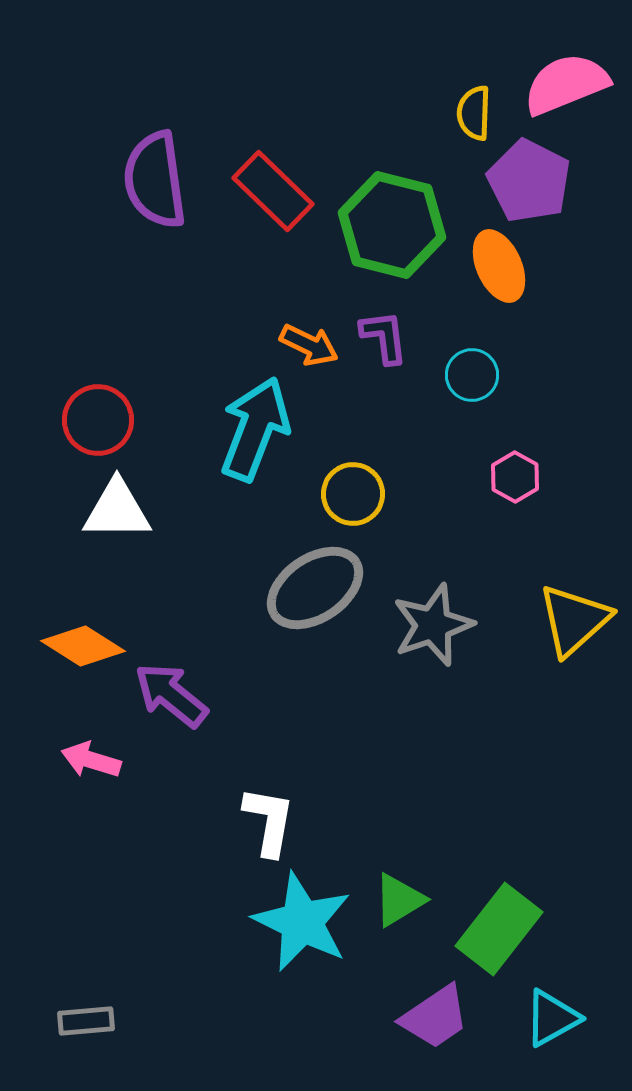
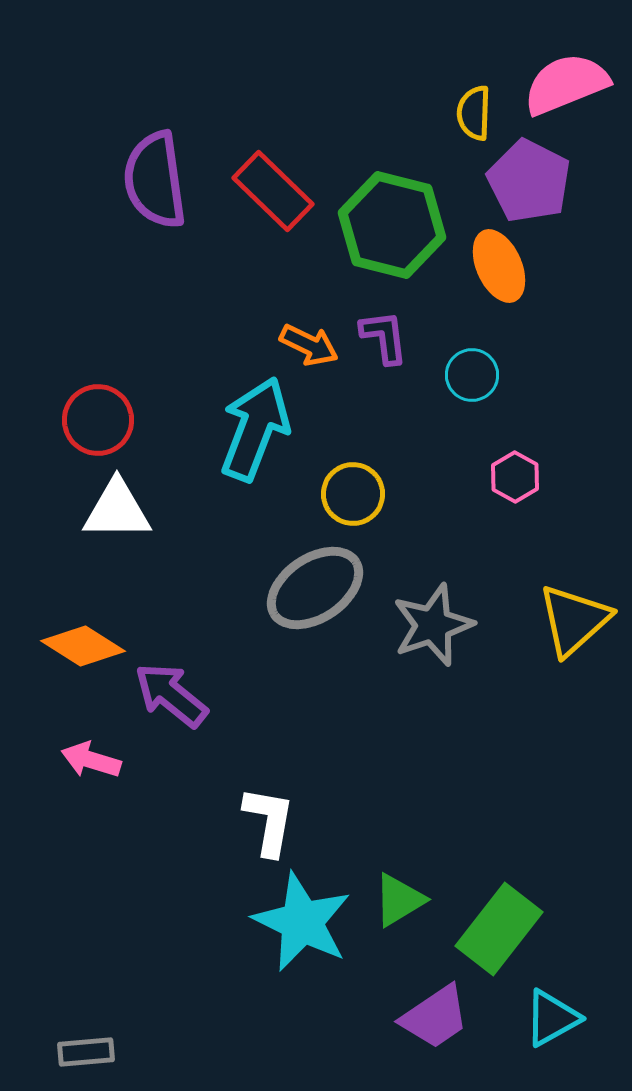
gray rectangle: moved 31 px down
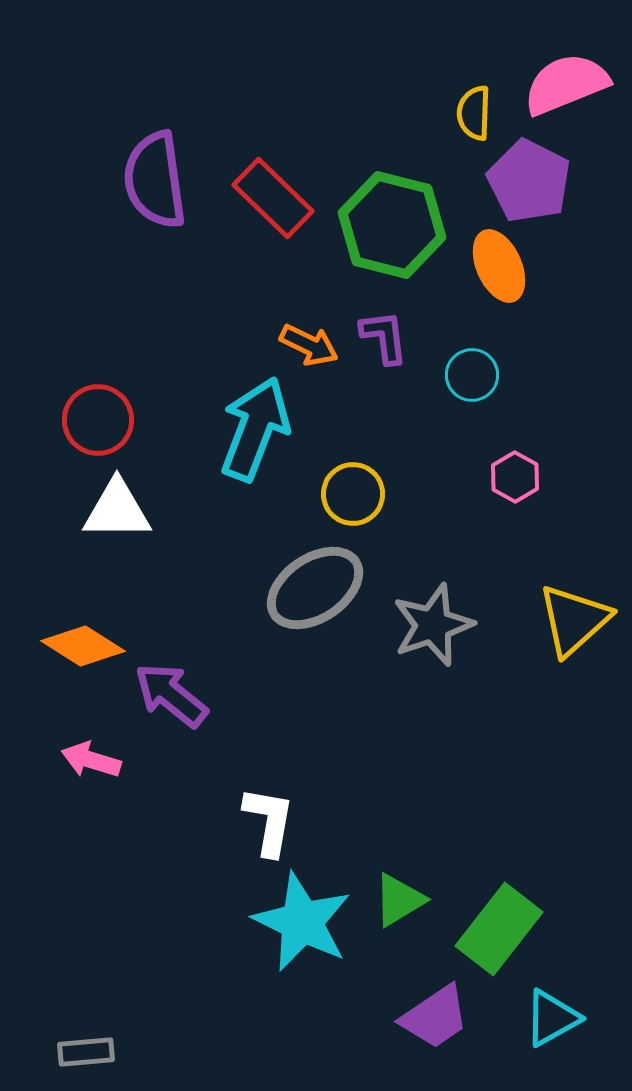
red rectangle: moved 7 px down
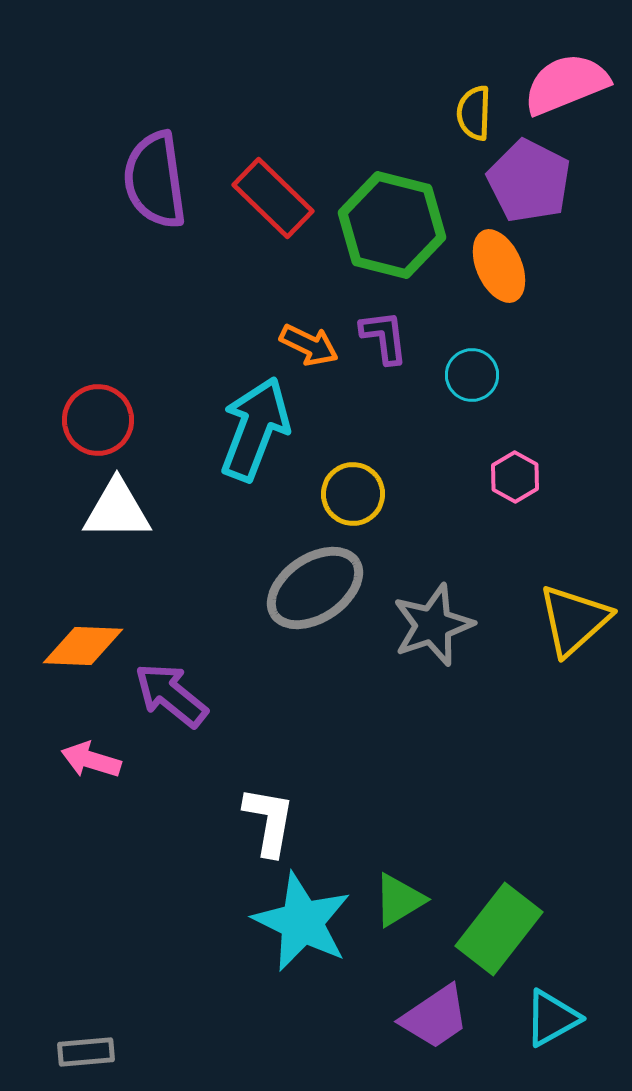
orange diamond: rotated 30 degrees counterclockwise
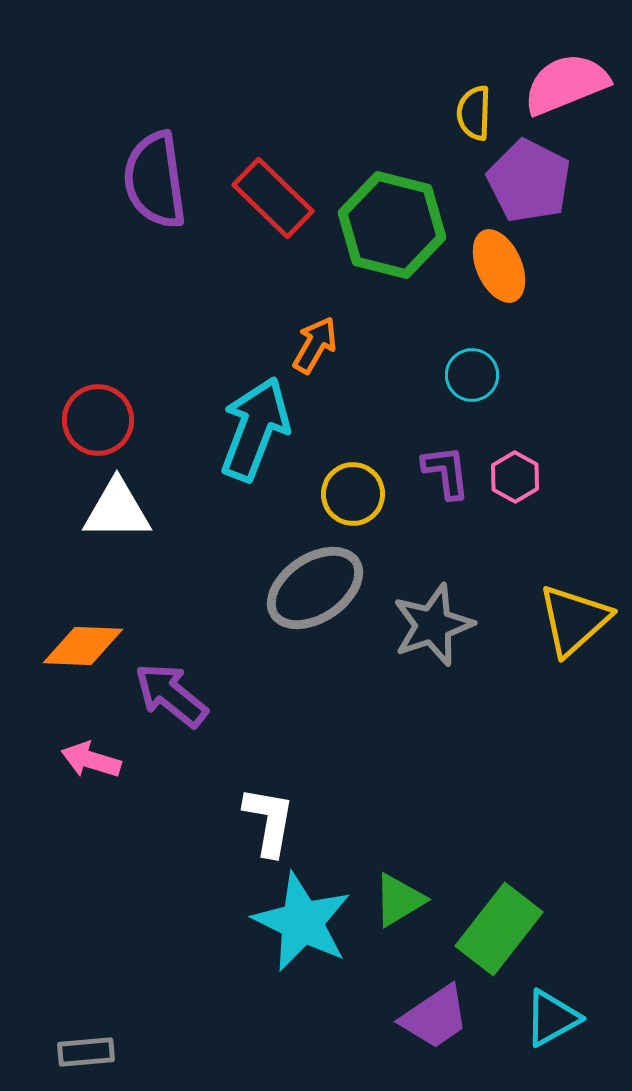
purple L-shape: moved 62 px right, 135 px down
orange arrow: moved 6 px right; rotated 86 degrees counterclockwise
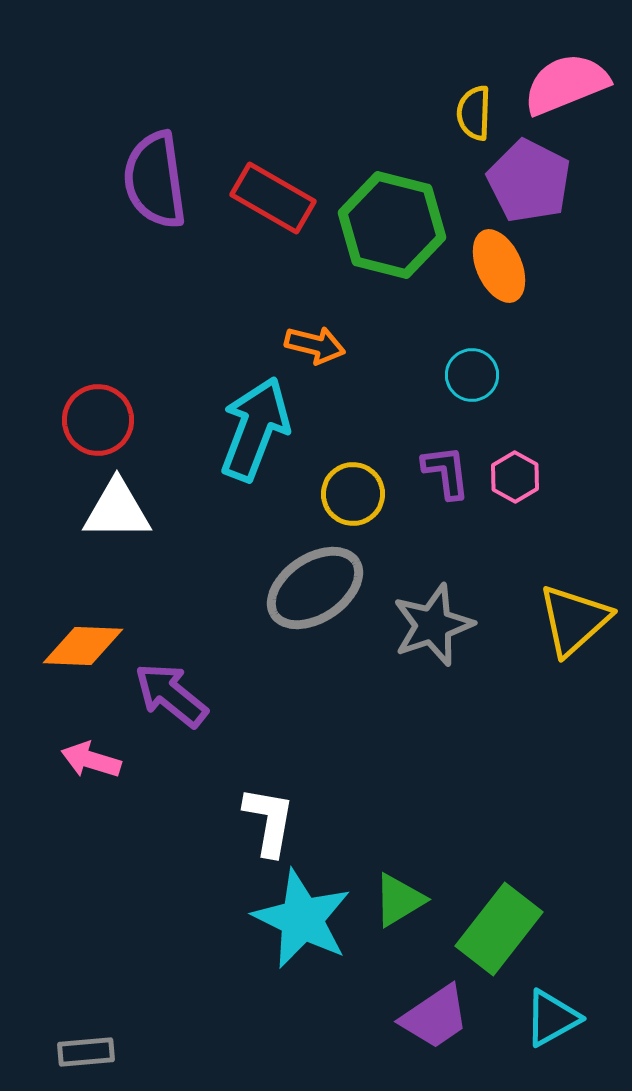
red rectangle: rotated 14 degrees counterclockwise
orange arrow: rotated 74 degrees clockwise
cyan star: moved 3 px up
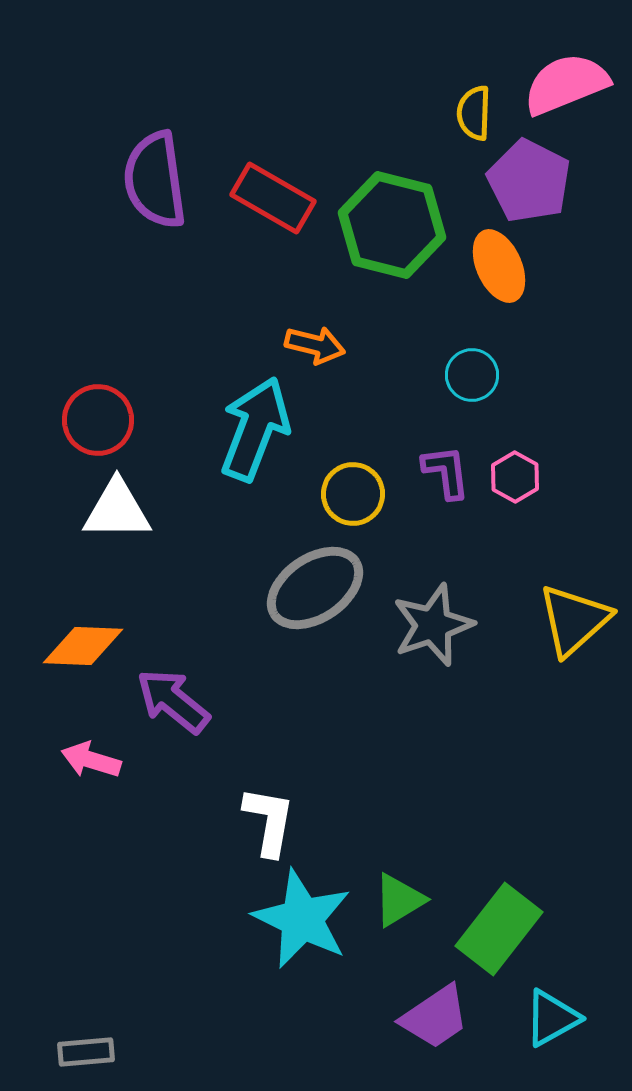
purple arrow: moved 2 px right, 6 px down
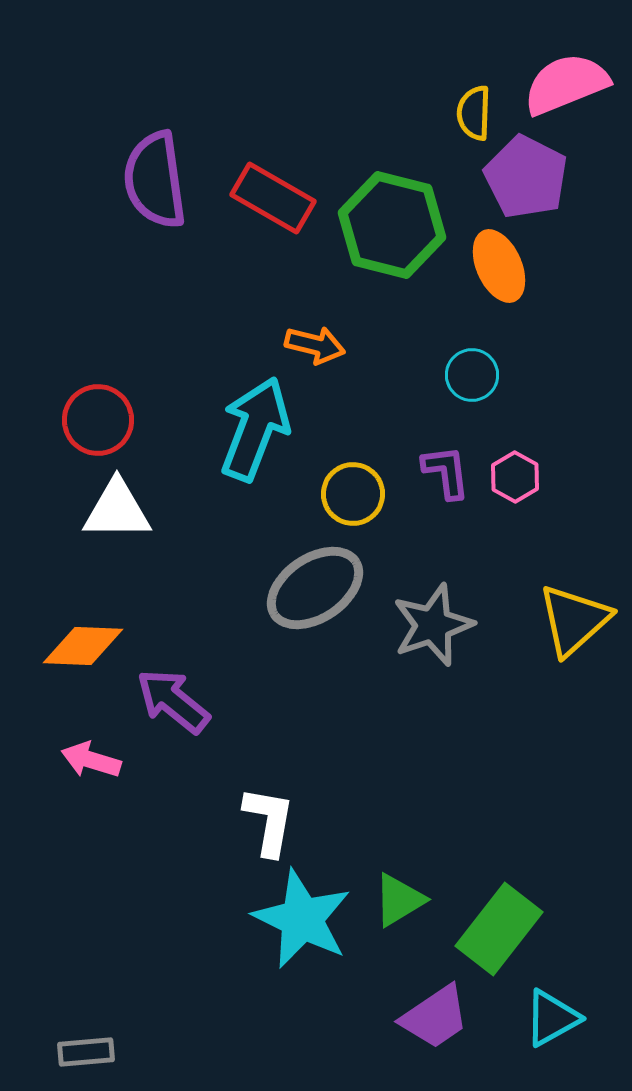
purple pentagon: moved 3 px left, 4 px up
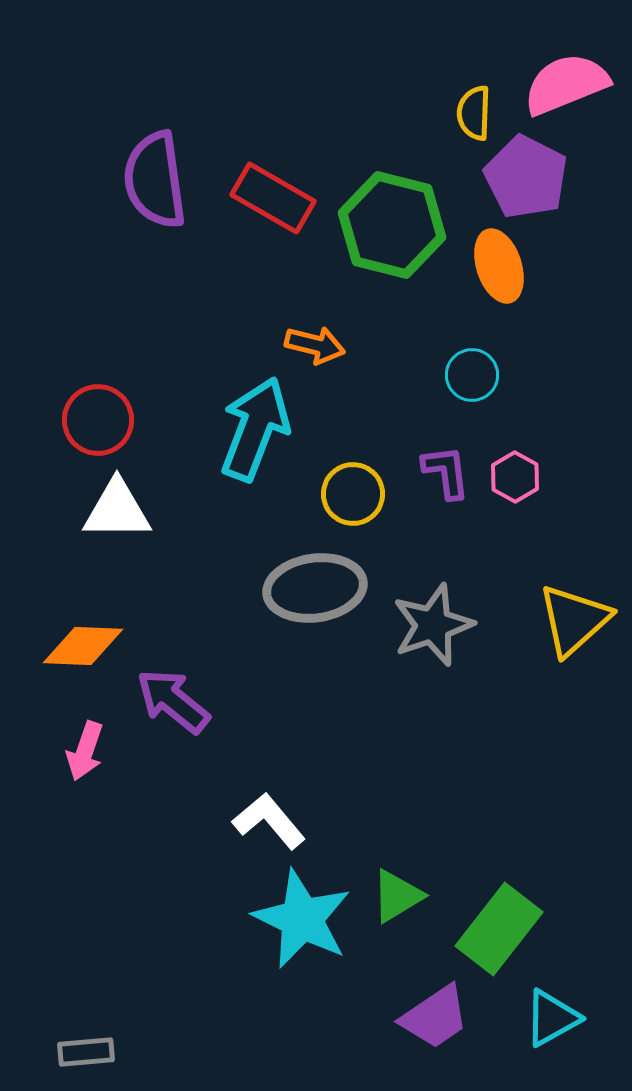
orange ellipse: rotated 6 degrees clockwise
gray ellipse: rotated 26 degrees clockwise
pink arrow: moved 6 px left, 9 px up; rotated 88 degrees counterclockwise
white L-shape: rotated 50 degrees counterclockwise
green triangle: moved 2 px left, 4 px up
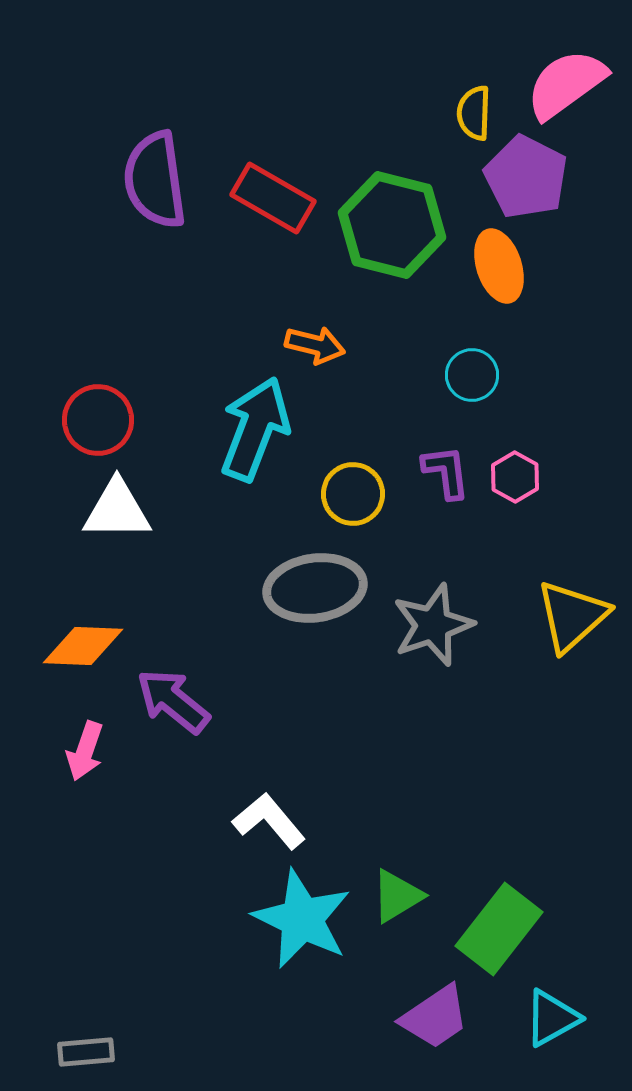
pink semicircle: rotated 14 degrees counterclockwise
yellow triangle: moved 2 px left, 4 px up
